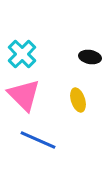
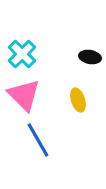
blue line: rotated 36 degrees clockwise
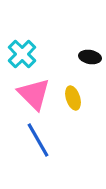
pink triangle: moved 10 px right, 1 px up
yellow ellipse: moved 5 px left, 2 px up
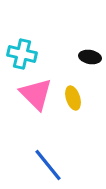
cyan cross: rotated 32 degrees counterclockwise
pink triangle: moved 2 px right
blue line: moved 10 px right, 25 px down; rotated 9 degrees counterclockwise
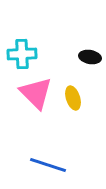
cyan cross: rotated 16 degrees counterclockwise
pink triangle: moved 1 px up
blue line: rotated 33 degrees counterclockwise
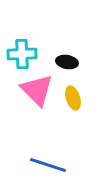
black ellipse: moved 23 px left, 5 px down
pink triangle: moved 1 px right, 3 px up
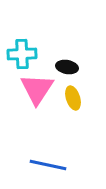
black ellipse: moved 5 px down
pink triangle: moved 1 px up; rotated 18 degrees clockwise
blue line: rotated 6 degrees counterclockwise
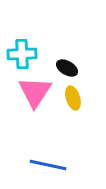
black ellipse: moved 1 px down; rotated 20 degrees clockwise
pink triangle: moved 2 px left, 3 px down
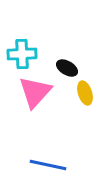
pink triangle: rotated 9 degrees clockwise
yellow ellipse: moved 12 px right, 5 px up
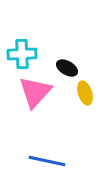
blue line: moved 1 px left, 4 px up
